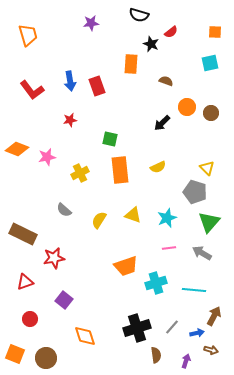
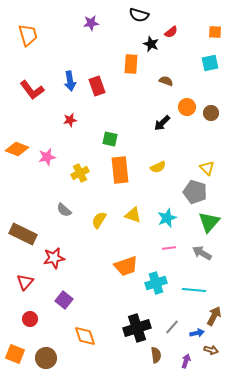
red triangle at (25, 282): rotated 30 degrees counterclockwise
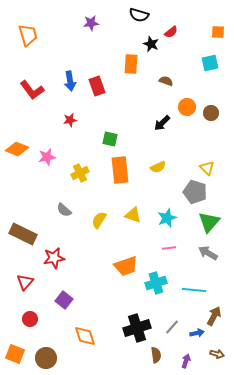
orange square at (215, 32): moved 3 px right
gray arrow at (202, 253): moved 6 px right
brown arrow at (211, 350): moved 6 px right, 4 px down
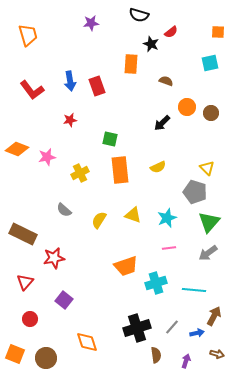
gray arrow at (208, 253): rotated 66 degrees counterclockwise
orange diamond at (85, 336): moved 2 px right, 6 px down
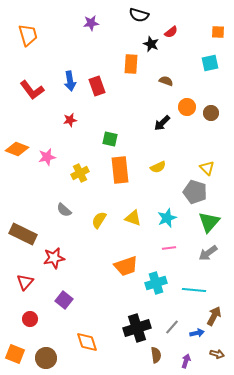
yellow triangle at (133, 215): moved 3 px down
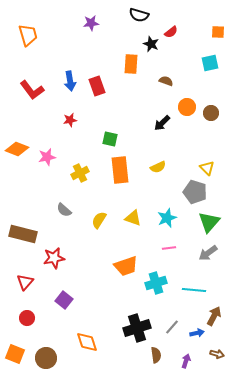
brown rectangle at (23, 234): rotated 12 degrees counterclockwise
red circle at (30, 319): moved 3 px left, 1 px up
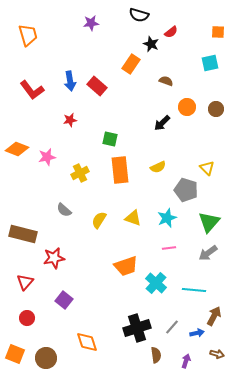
orange rectangle at (131, 64): rotated 30 degrees clockwise
red rectangle at (97, 86): rotated 30 degrees counterclockwise
brown circle at (211, 113): moved 5 px right, 4 px up
gray pentagon at (195, 192): moved 9 px left, 2 px up
cyan cross at (156, 283): rotated 30 degrees counterclockwise
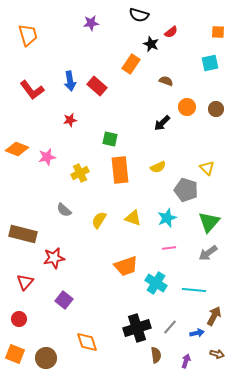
cyan cross at (156, 283): rotated 10 degrees counterclockwise
red circle at (27, 318): moved 8 px left, 1 px down
gray line at (172, 327): moved 2 px left
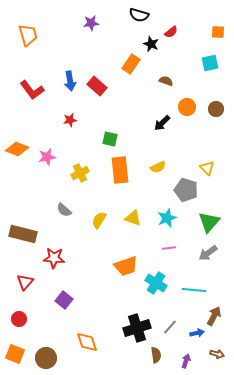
red star at (54, 258): rotated 15 degrees clockwise
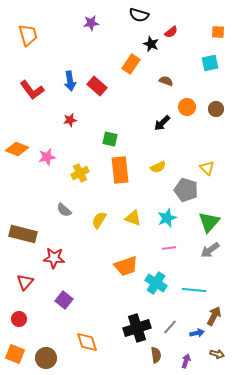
gray arrow at (208, 253): moved 2 px right, 3 px up
